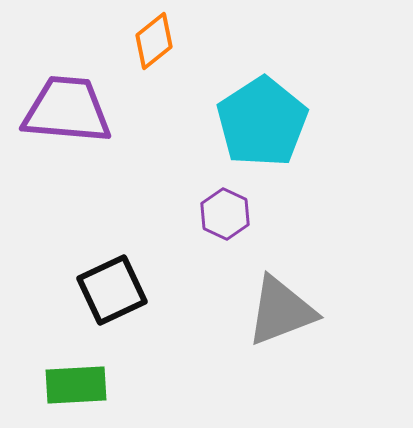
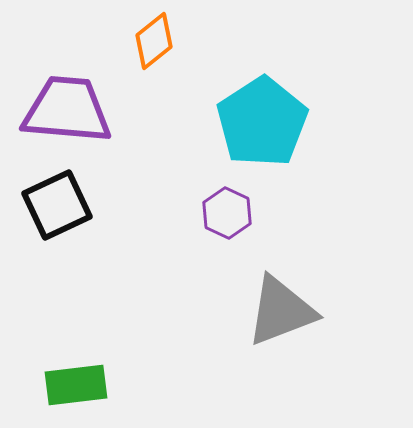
purple hexagon: moved 2 px right, 1 px up
black square: moved 55 px left, 85 px up
green rectangle: rotated 4 degrees counterclockwise
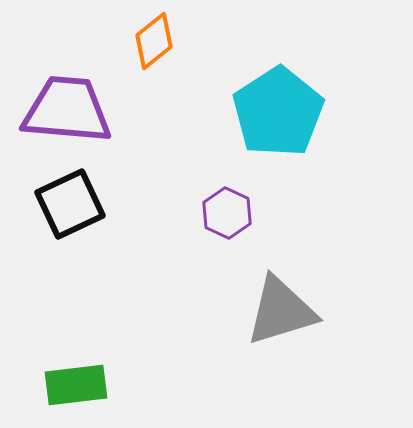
cyan pentagon: moved 16 px right, 10 px up
black square: moved 13 px right, 1 px up
gray triangle: rotated 4 degrees clockwise
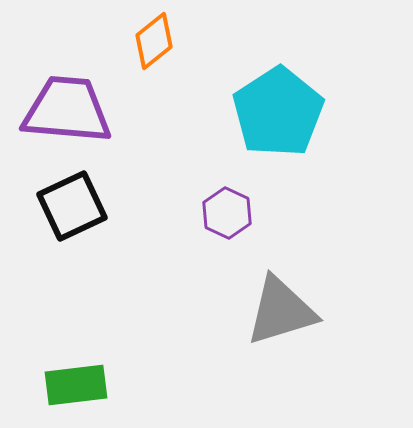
black square: moved 2 px right, 2 px down
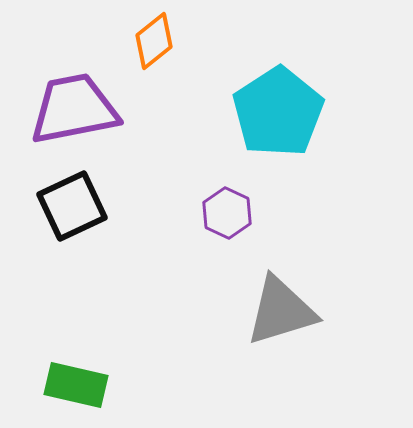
purple trapezoid: moved 7 px right, 1 px up; rotated 16 degrees counterclockwise
green rectangle: rotated 20 degrees clockwise
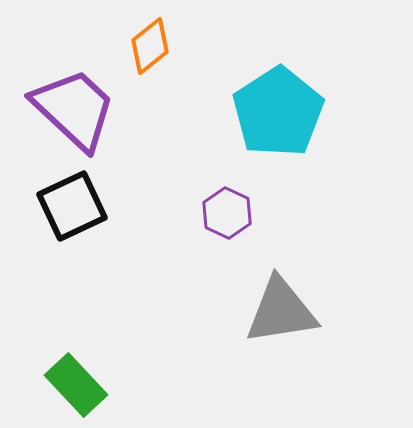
orange diamond: moved 4 px left, 5 px down
purple trapezoid: rotated 54 degrees clockwise
gray triangle: rotated 8 degrees clockwise
green rectangle: rotated 34 degrees clockwise
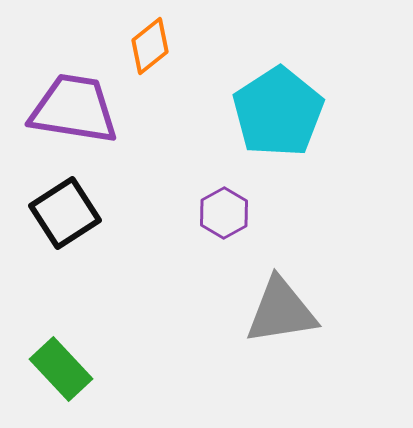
purple trapezoid: rotated 34 degrees counterclockwise
black square: moved 7 px left, 7 px down; rotated 8 degrees counterclockwise
purple hexagon: moved 3 px left; rotated 6 degrees clockwise
green rectangle: moved 15 px left, 16 px up
